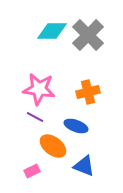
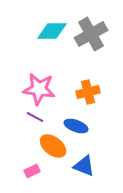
gray cross: moved 3 px right, 1 px up; rotated 16 degrees clockwise
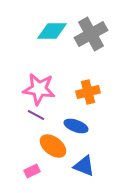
purple line: moved 1 px right, 2 px up
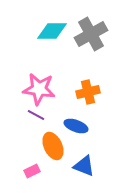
orange ellipse: rotated 28 degrees clockwise
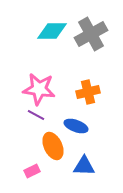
blue triangle: rotated 20 degrees counterclockwise
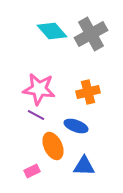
cyan diamond: rotated 48 degrees clockwise
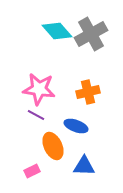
cyan diamond: moved 5 px right
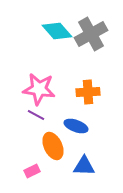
orange cross: rotated 10 degrees clockwise
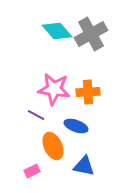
pink star: moved 15 px right
blue triangle: rotated 10 degrees clockwise
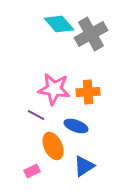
cyan diamond: moved 2 px right, 7 px up
blue triangle: rotated 45 degrees counterclockwise
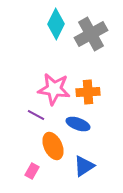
cyan diamond: moved 3 px left; rotated 68 degrees clockwise
blue ellipse: moved 2 px right, 2 px up
pink rectangle: rotated 35 degrees counterclockwise
